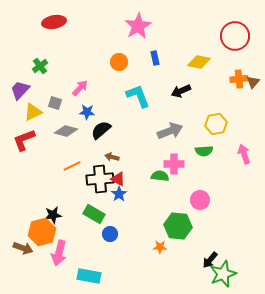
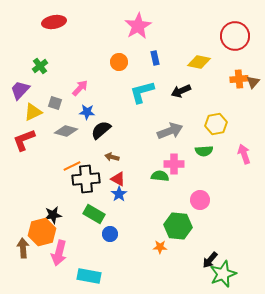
cyan L-shape at (138, 96): moved 4 px right, 4 px up; rotated 84 degrees counterclockwise
black cross at (100, 179): moved 14 px left
brown arrow at (23, 248): rotated 114 degrees counterclockwise
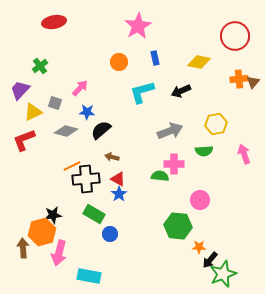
orange star at (160, 247): moved 39 px right
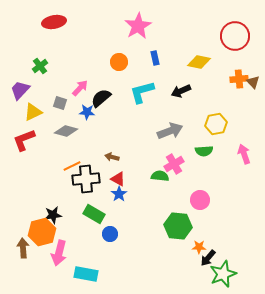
brown triangle at (253, 82): rotated 24 degrees counterclockwise
gray square at (55, 103): moved 5 px right
black semicircle at (101, 130): moved 32 px up
pink cross at (174, 164): rotated 30 degrees counterclockwise
black arrow at (210, 260): moved 2 px left, 2 px up
cyan rectangle at (89, 276): moved 3 px left, 2 px up
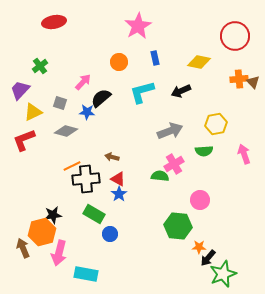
pink arrow at (80, 88): moved 3 px right, 6 px up
brown arrow at (23, 248): rotated 18 degrees counterclockwise
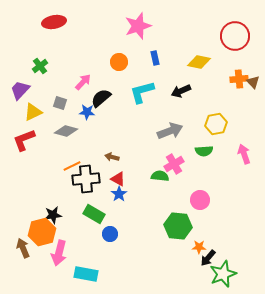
pink star at (138, 26): rotated 12 degrees clockwise
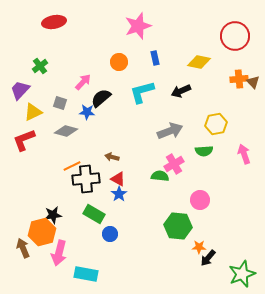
green star at (223, 274): moved 19 px right
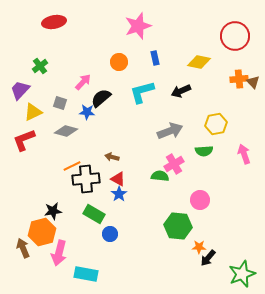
black star at (53, 215): moved 4 px up
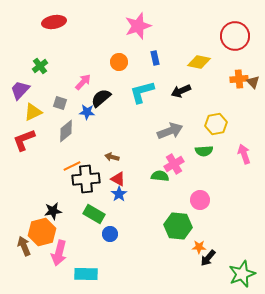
gray diamond at (66, 131): rotated 55 degrees counterclockwise
brown arrow at (23, 248): moved 1 px right, 2 px up
cyan rectangle at (86, 274): rotated 10 degrees counterclockwise
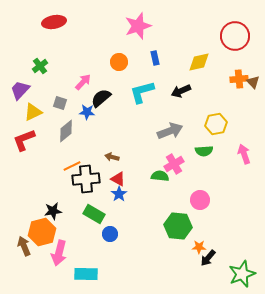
yellow diamond at (199, 62): rotated 25 degrees counterclockwise
